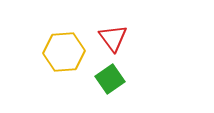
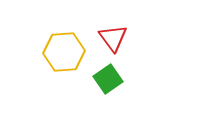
green square: moved 2 px left
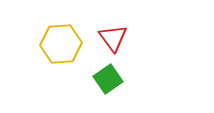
yellow hexagon: moved 3 px left, 8 px up
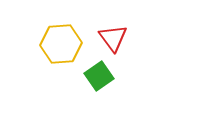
green square: moved 9 px left, 3 px up
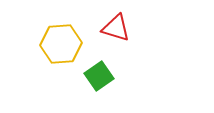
red triangle: moved 3 px right, 10 px up; rotated 36 degrees counterclockwise
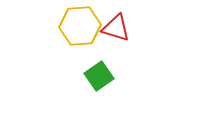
yellow hexagon: moved 19 px right, 18 px up
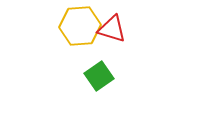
red triangle: moved 4 px left, 1 px down
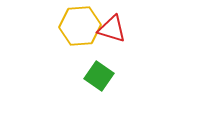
green square: rotated 20 degrees counterclockwise
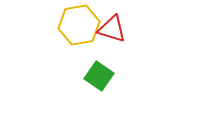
yellow hexagon: moved 1 px left, 1 px up; rotated 6 degrees counterclockwise
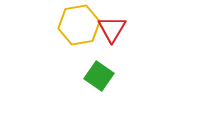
red triangle: rotated 44 degrees clockwise
